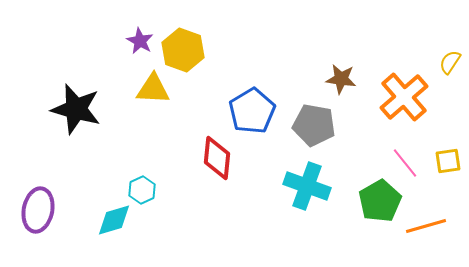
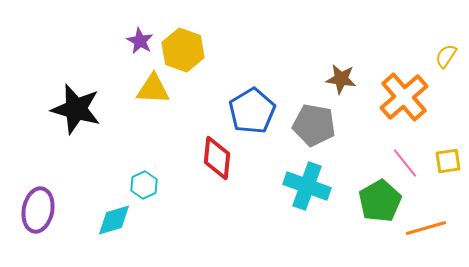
yellow semicircle: moved 4 px left, 6 px up
cyan hexagon: moved 2 px right, 5 px up
orange line: moved 2 px down
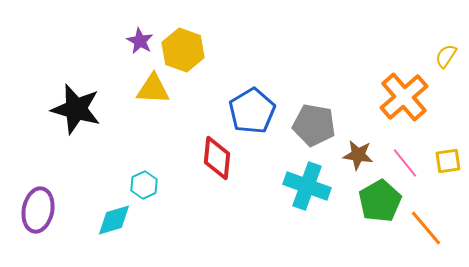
brown star: moved 17 px right, 76 px down
orange line: rotated 66 degrees clockwise
